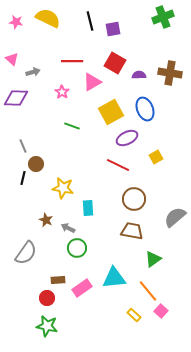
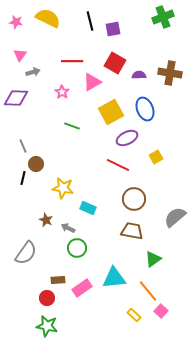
pink triangle at (12, 59): moved 8 px right, 4 px up; rotated 24 degrees clockwise
cyan rectangle at (88, 208): rotated 63 degrees counterclockwise
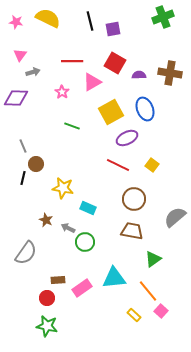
yellow square at (156, 157): moved 4 px left, 8 px down; rotated 24 degrees counterclockwise
green circle at (77, 248): moved 8 px right, 6 px up
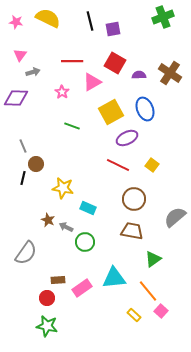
brown cross at (170, 73): rotated 25 degrees clockwise
brown star at (46, 220): moved 2 px right
gray arrow at (68, 228): moved 2 px left, 1 px up
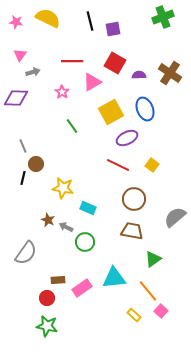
green line at (72, 126): rotated 35 degrees clockwise
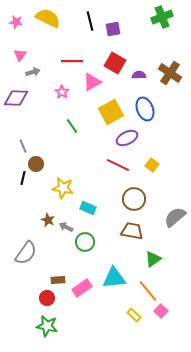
green cross at (163, 17): moved 1 px left
